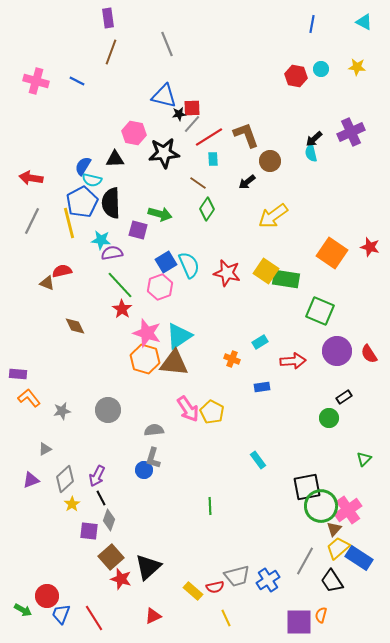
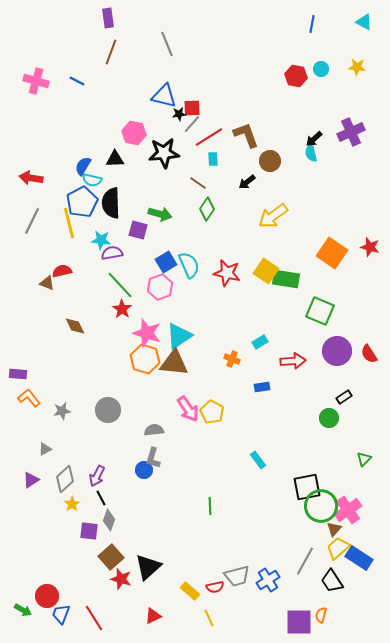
purple triangle at (31, 480): rotated 12 degrees counterclockwise
yellow rectangle at (193, 591): moved 3 px left
yellow line at (226, 618): moved 17 px left
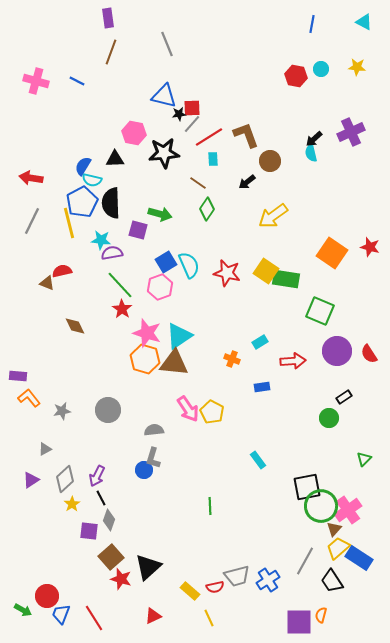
purple rectangle at (18, 374): moved 2 px down
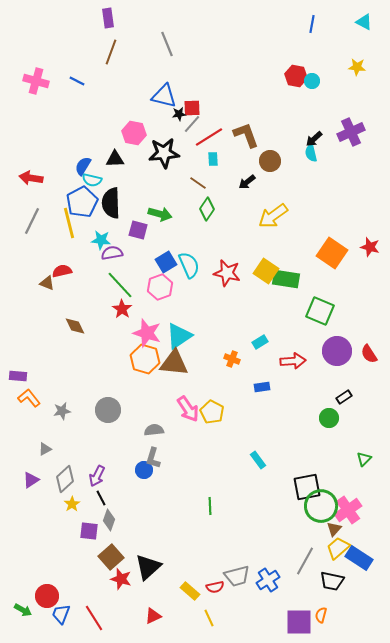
cyan circle at (321, 69): moved 9 px left, 12 px down
black trapezoid at (332, 581): rotated 45 degrees counterclockwise
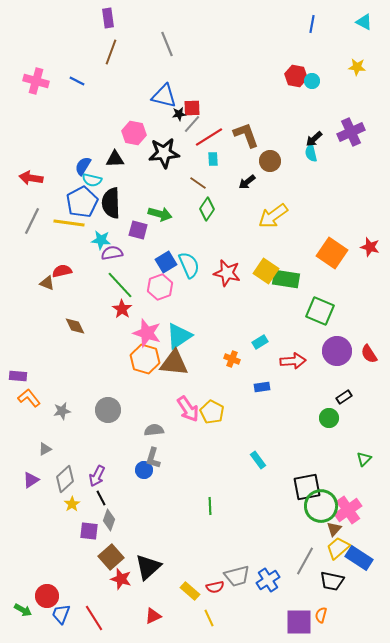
yellow line at (69, 223): rotated 68 degrees counterclockwise
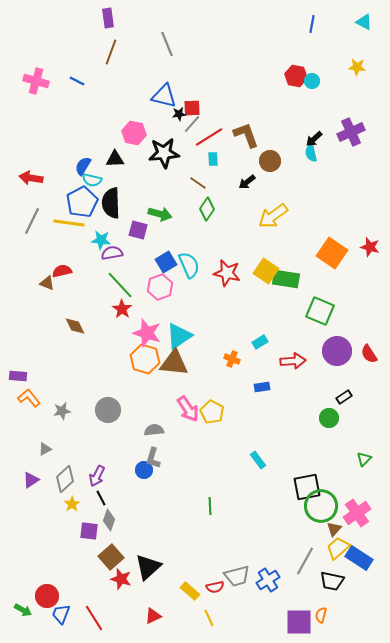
pink cross at (348, 510): moved 9 px right, 3 px down
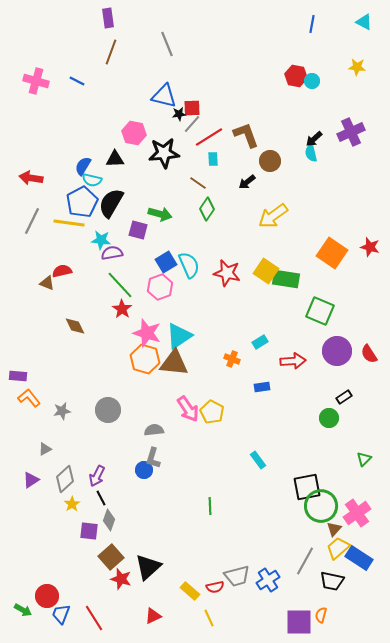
black semicircle at (111, 203): rotated 32 degrees clockwise
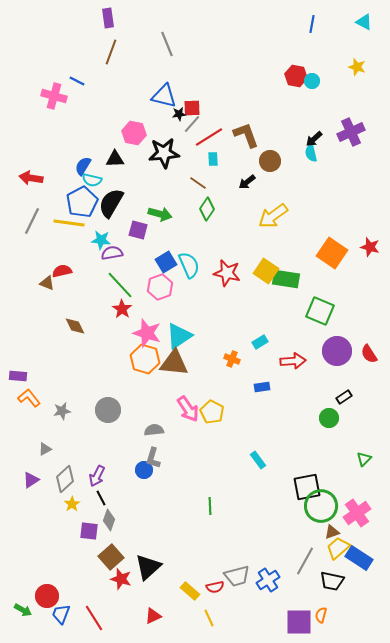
yellow star at (357, 67): rotated 12 degrees clockwise
pink cross at (36, 81): moved 18 px right, 15 px down
brown triangle at (334, 529): moved 2 px left, 3 px down; rotated 28 degrees clockwise
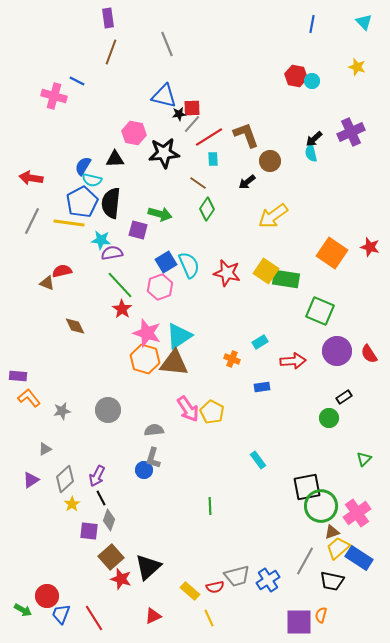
cyan triangle at (364, 22): rotated 18 degrees clockwise
black semicircle at (111, 203): rotated 24 degrees counterclockwise
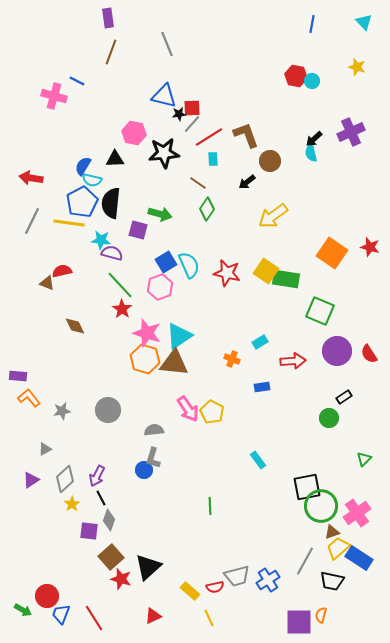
purple semicircle at (112, 253): rotated 25 degrees clockwise
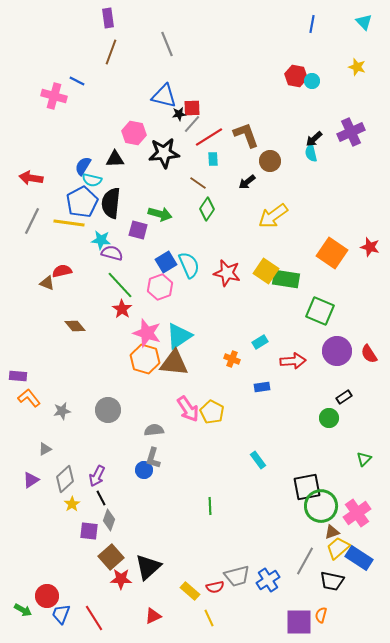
brown diamond at (75, 326): rotated 15 degrees counterclockwise
red star at (121, 579): rotated 15 degrees counterclockwise
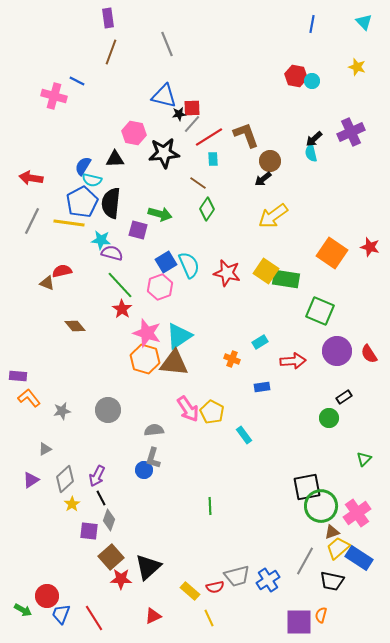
black arrow at (247, 182): moved 16 px right, 3 px up
cyan rectangle at (258, 460): moved 14 px left, 25 px up
